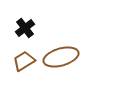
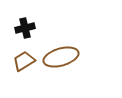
black cross: rotated 24 degrees clockwise
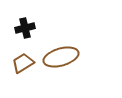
brown trapezoid: moved 1 px left, 2 px down
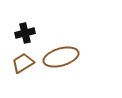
black cross: moved 5 px down
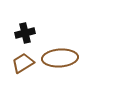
brown ellipse: moved 1 px left, 1 px down; rotated 12 degrees clockwise
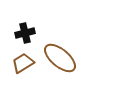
brown ellipse: rotated 44 degrees clockwise
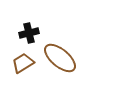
black cross: moved 4 px right
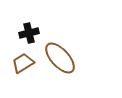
brown ellipse: rotated 8 degrees clockwise
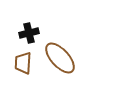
brown trapezoid: rotated 55 degrees counterclockwise
